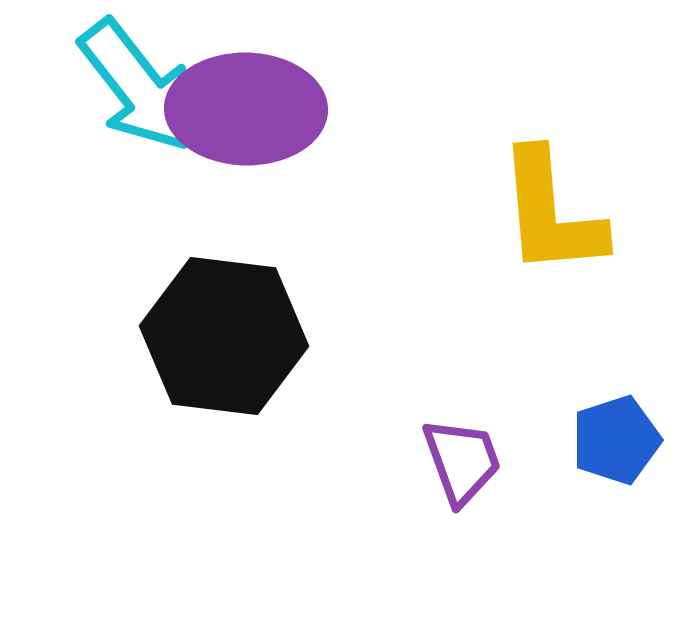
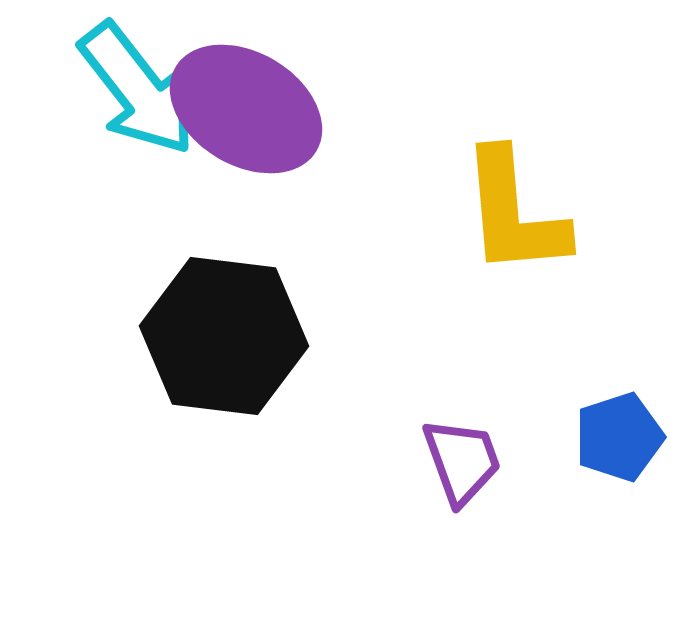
cyan arrow: moved 3 px down
purple ellipse: rotated 30 degrees clockwise
yellow L-shape: moved 37 px left
blue pentagon: moved 3 px right, 3 px up
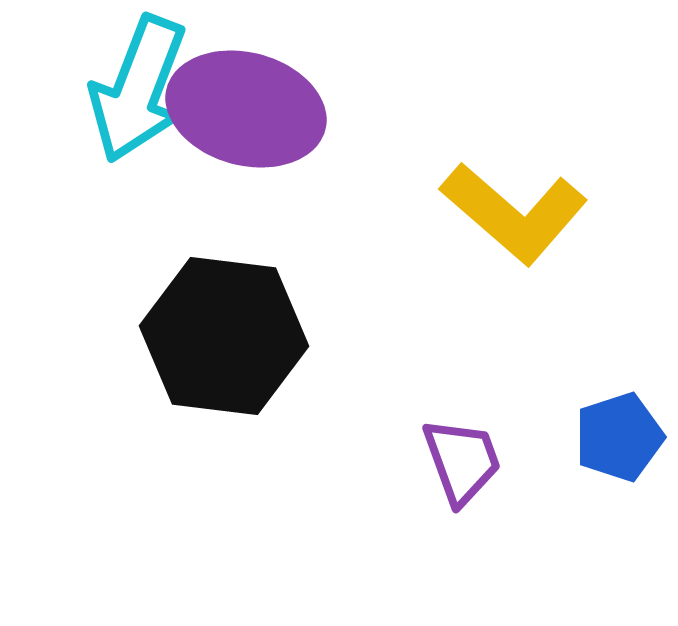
cyan arrow: rotated 59 degrees clockwise
purple ellipse: rotated 16 degrees counterclockwise
yellow L-shape: rotated 44 degrees counterclockwise
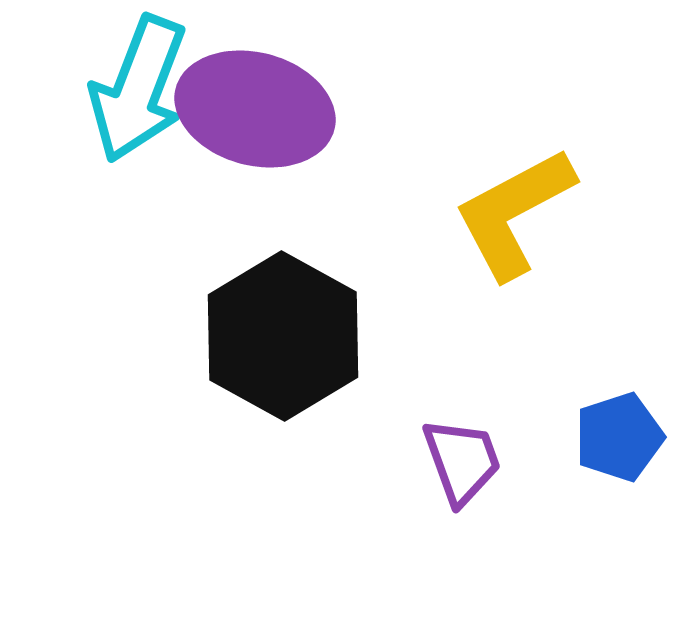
purple ellipse: moved 9 px right
yellow L-shape: rotated 111 degrees clockwise
black hexagon: moved 59 px right; rotated 22 degrees clockwise
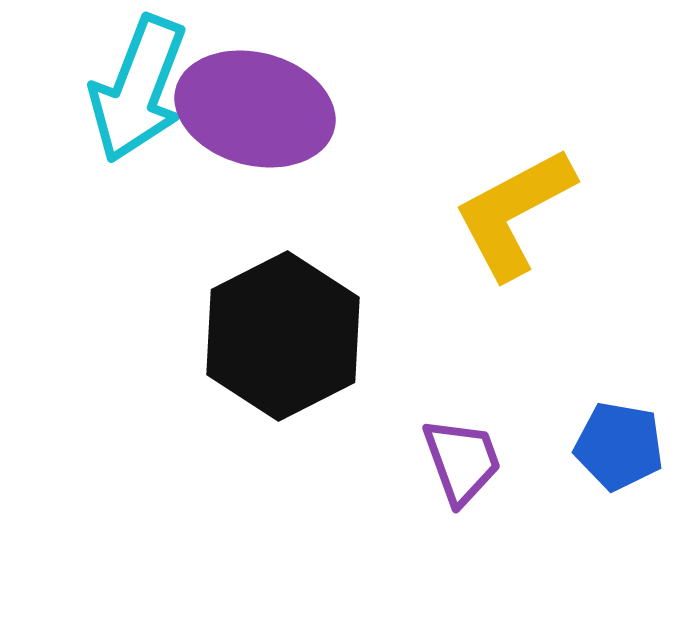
black hexagon: rotated 4 degrees clockwise
blue pentagon: moved 9 px down; rotated 28 degrees clockwise
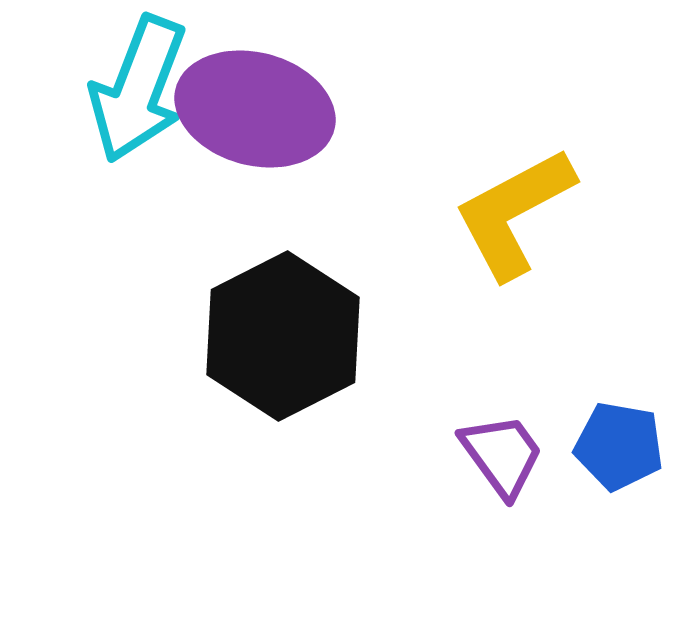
purple trapezoid: moved 40 px right, 6 px up; rotated 16 degrees counterclockwise
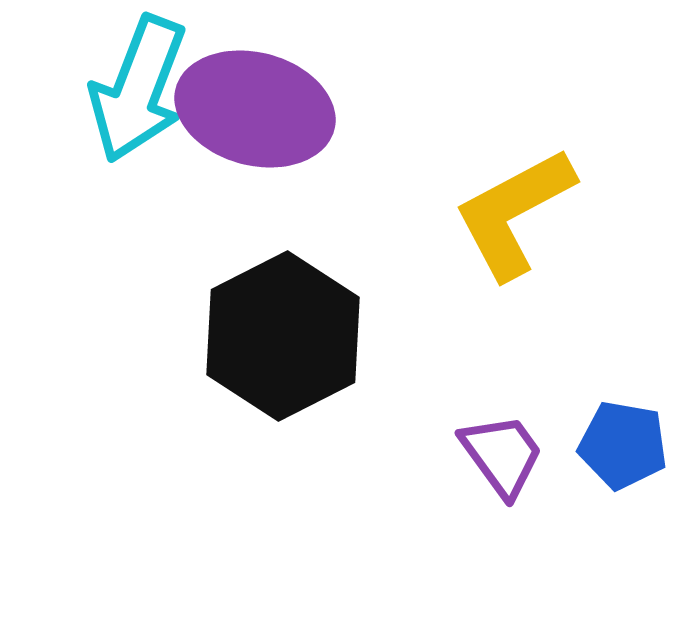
blue pentagon: moved 4 px right, 1 px up
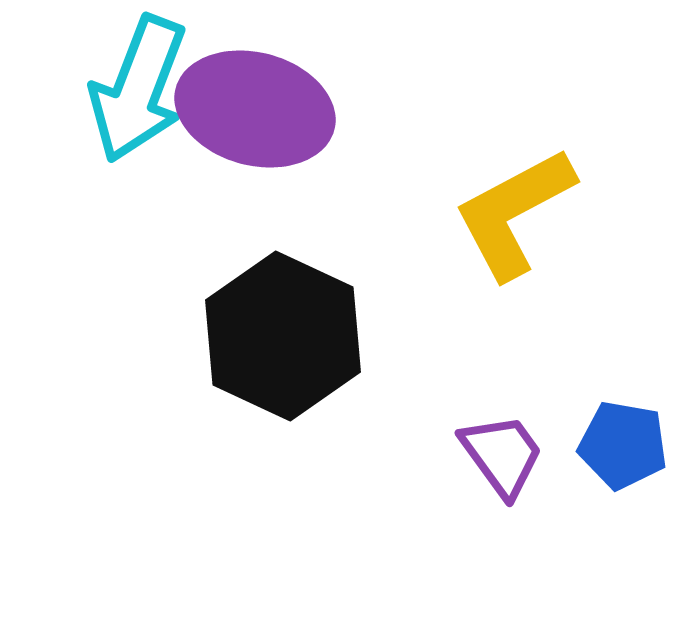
black hexagon: rotated 8 degrees counterclockwise
